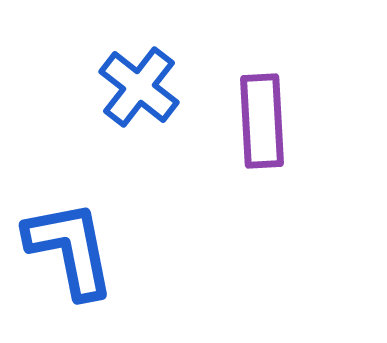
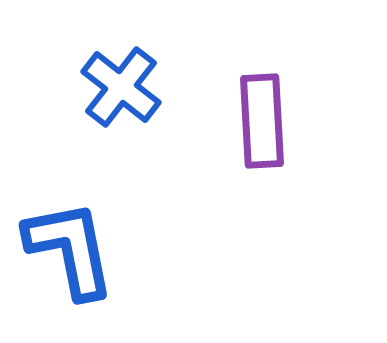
blue cross: moved 18 px left
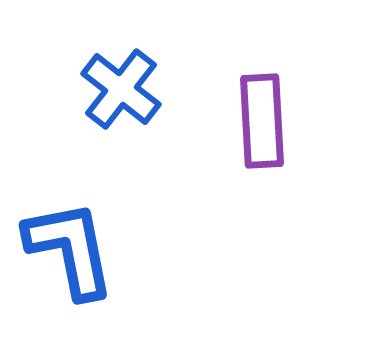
blue cross: moved 2 px down
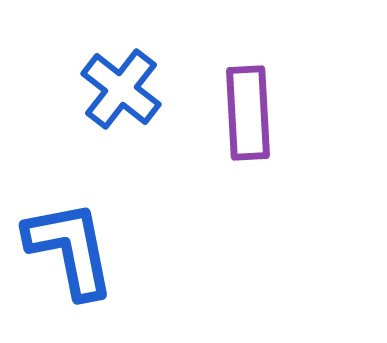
purple rectangle: moved 14 px left, 8 px up
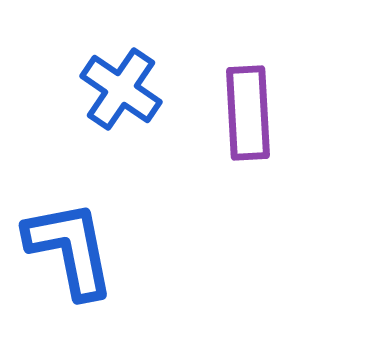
blue cross: rotated 4 degrees counterclockwise
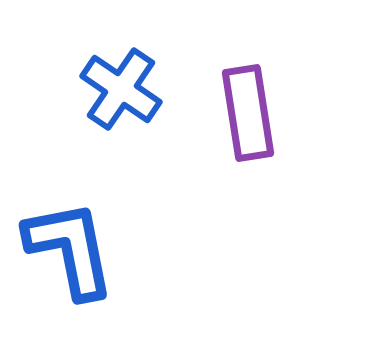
purple rectangle: rotated 6 degrees counterclockwise
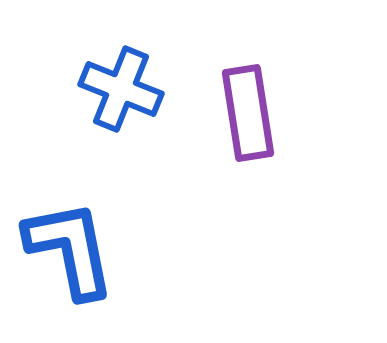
blue cross: rotated 12 degrees counterclockwise
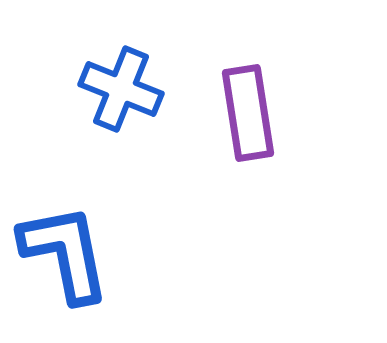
blue L-shape: moved 5 px left, 4 px down
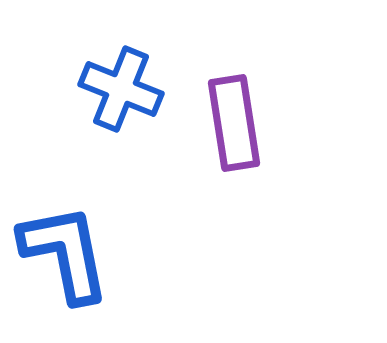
purple rectangle: moved 14 px left, 10 px down
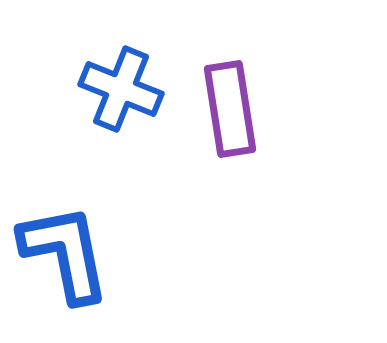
purple rectangle: moved 4 px left, 14 px up
